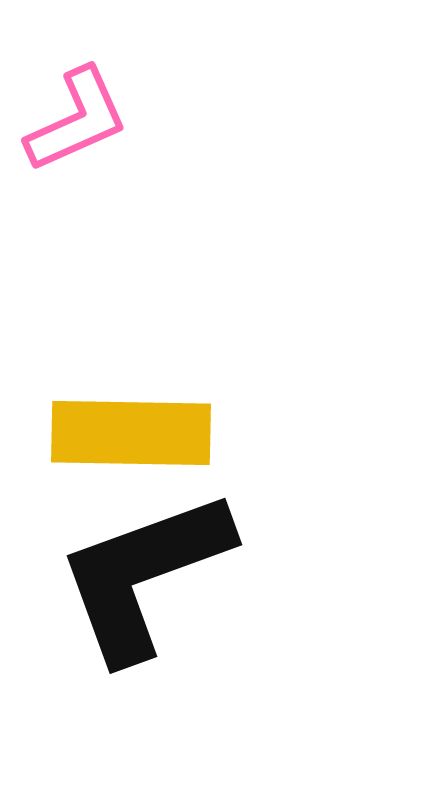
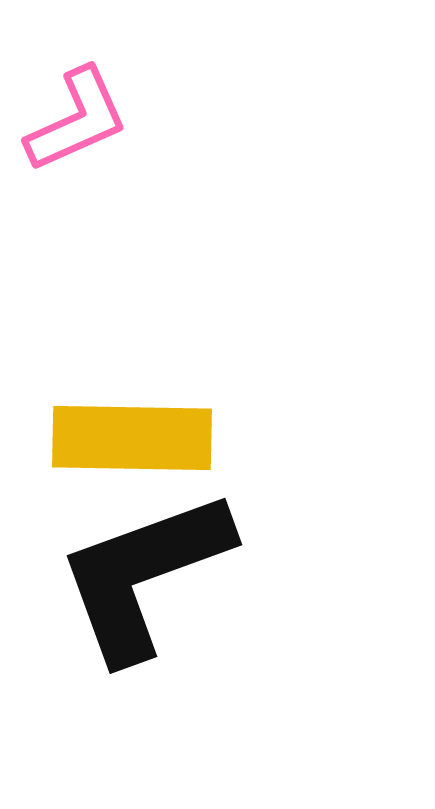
yellow rectangle: moved 1 px right, 5 px down
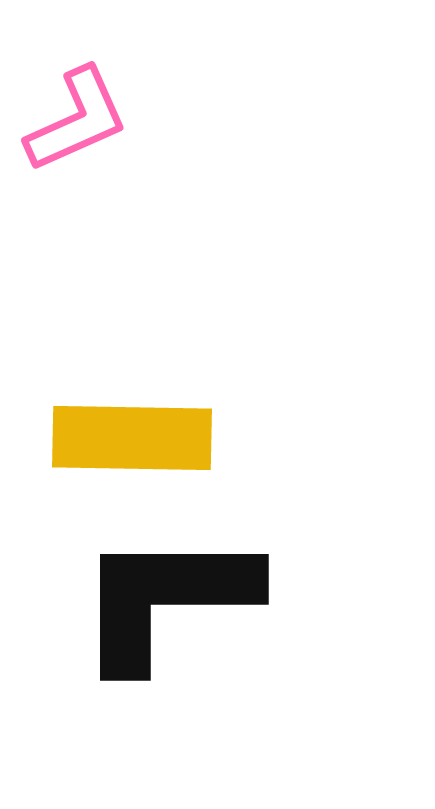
black L-shape: moved 22 px right, 24 px down; rotated 20 degrees clockwise
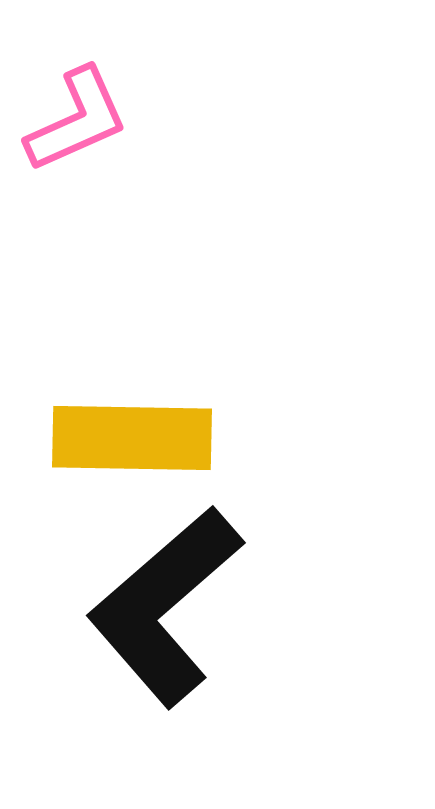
black L-shape: moved 1 px left, 7 px down; rotated 41 degrees counterclockwise
